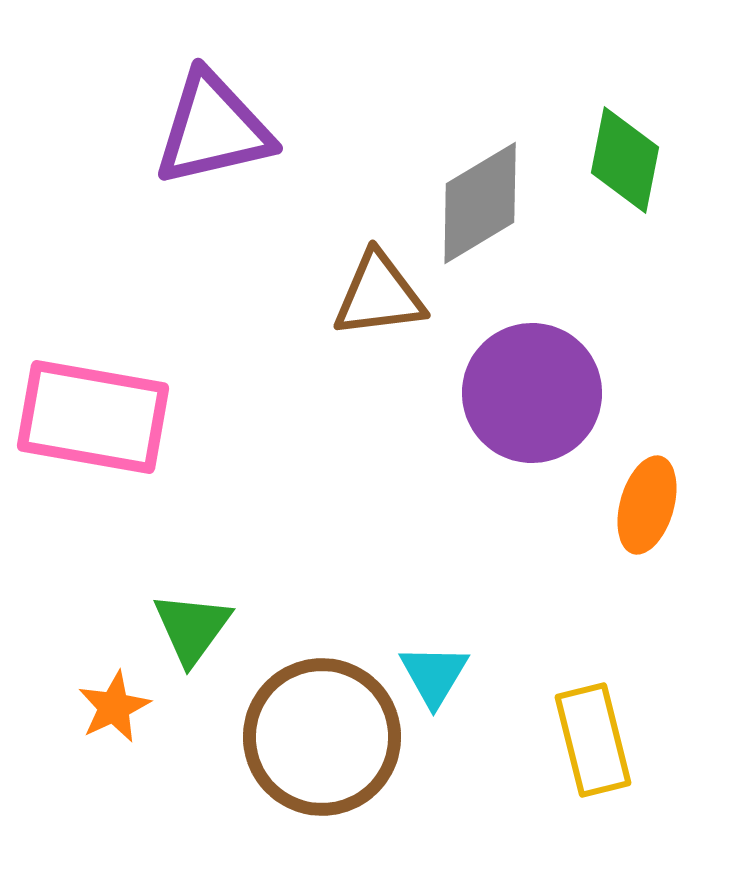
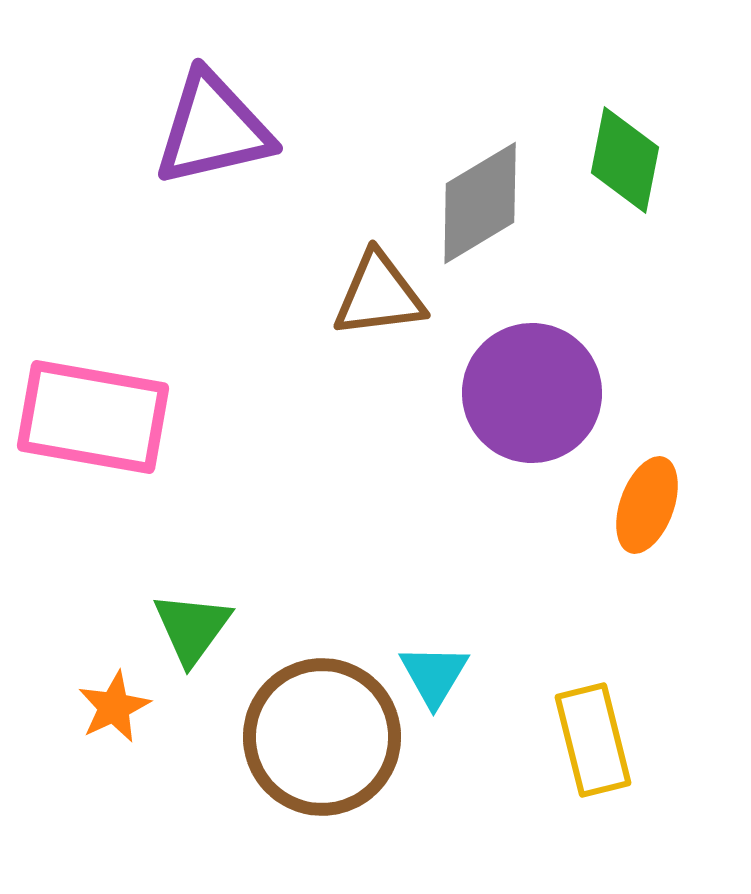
orange ellipse: rotated 4 degrees clockwise
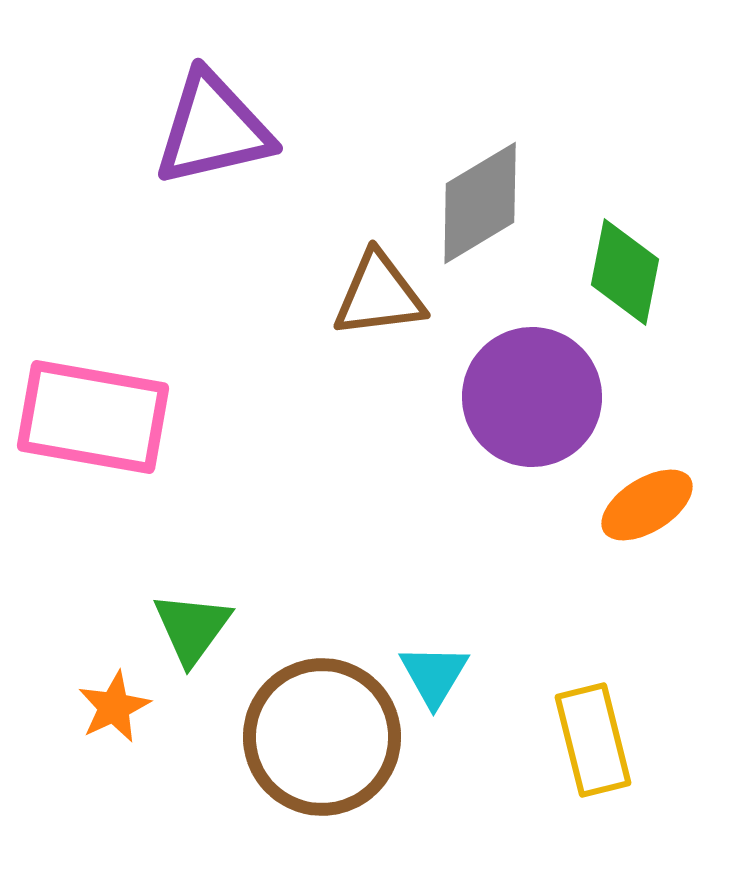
green diamond: moved 112 px down
purple circle: moved 4 px down
orange ellipse: rotated 38 degrees clockwise
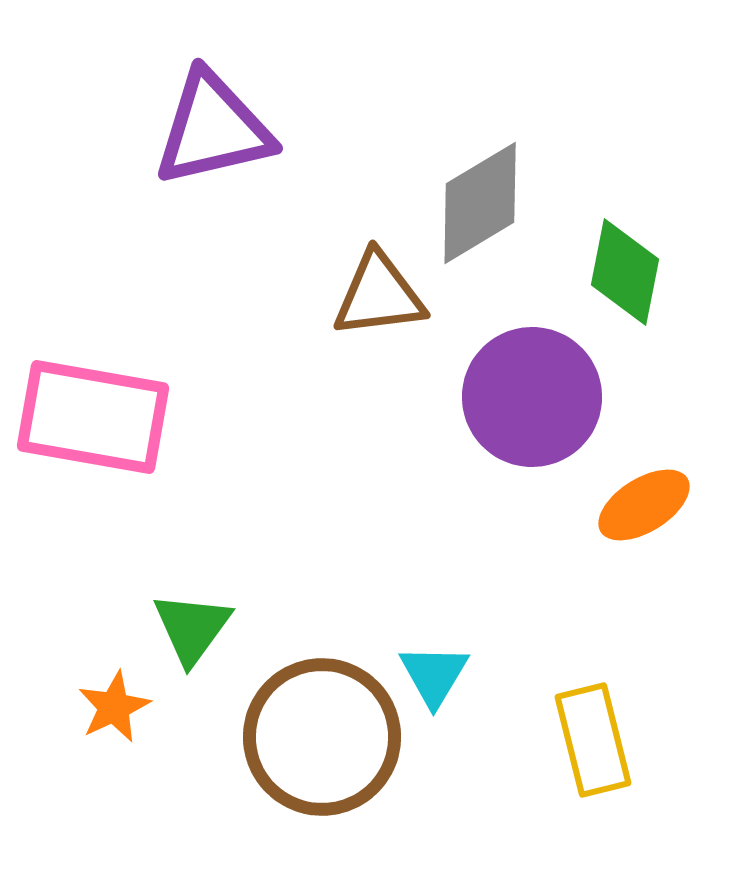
orange ellipse: moved 3 px left
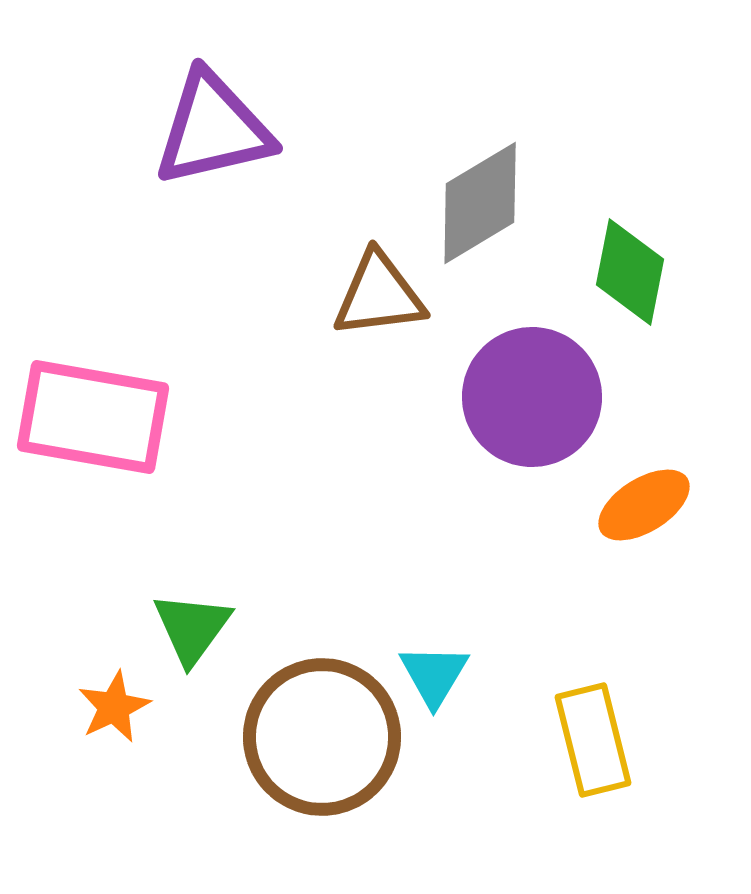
green diamond: moved 5 px right
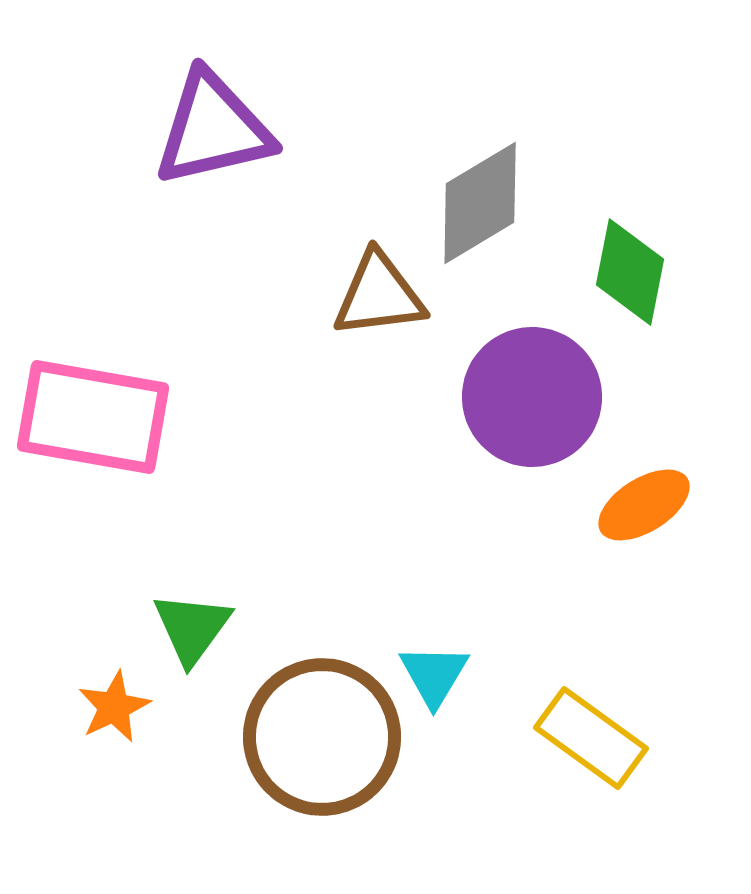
yellow rectangle: moved 2 px left, 2 px up; rotated 40 degrees counterclockwise
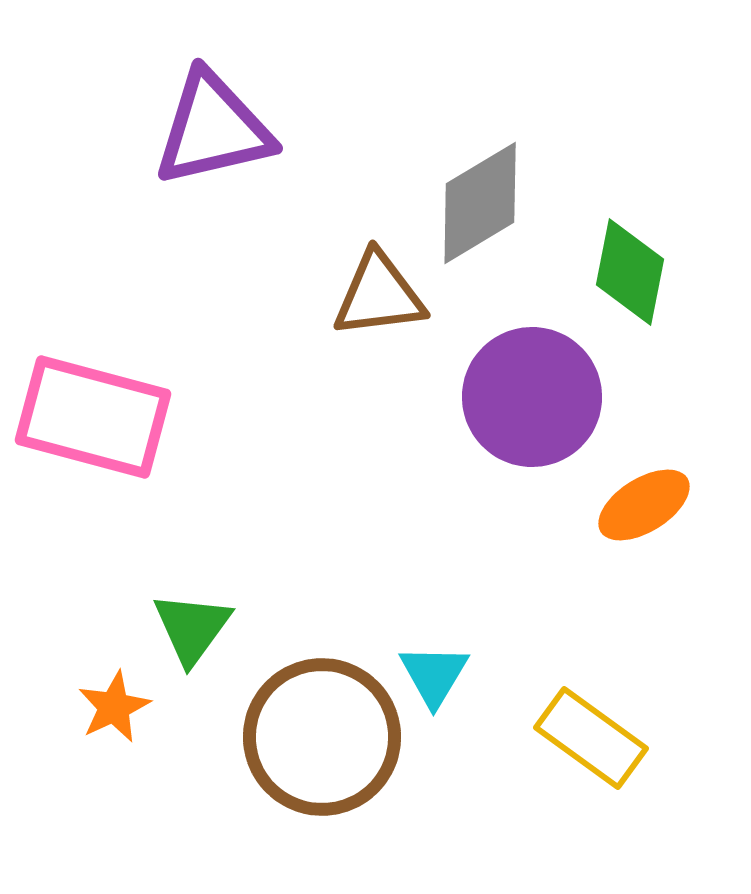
pink rectangle: rotated 5 degrees clockwise
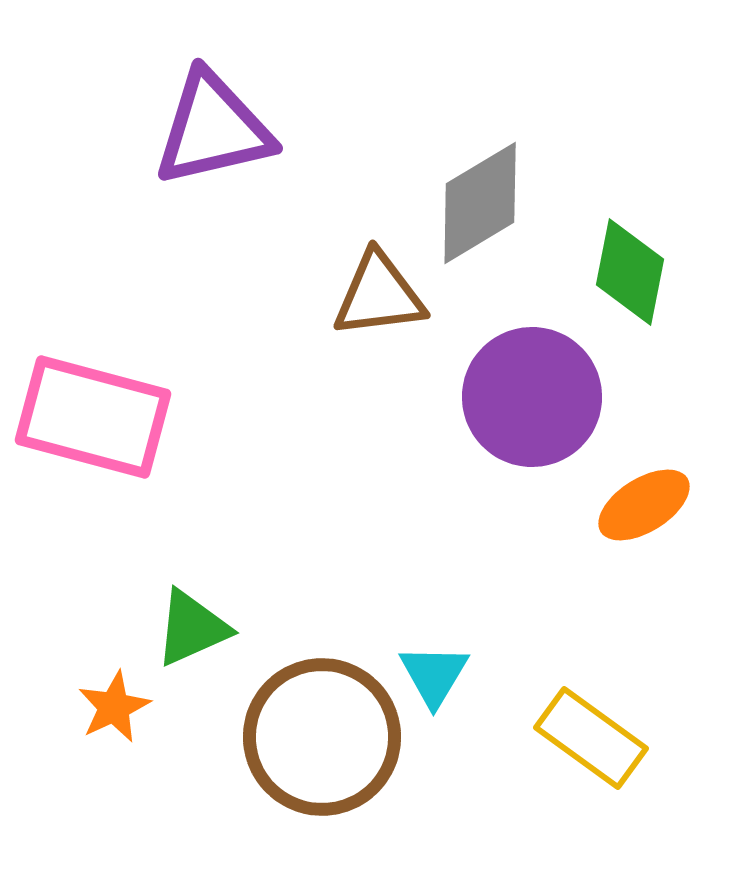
green triangle: rotated 30 degrees clockwise
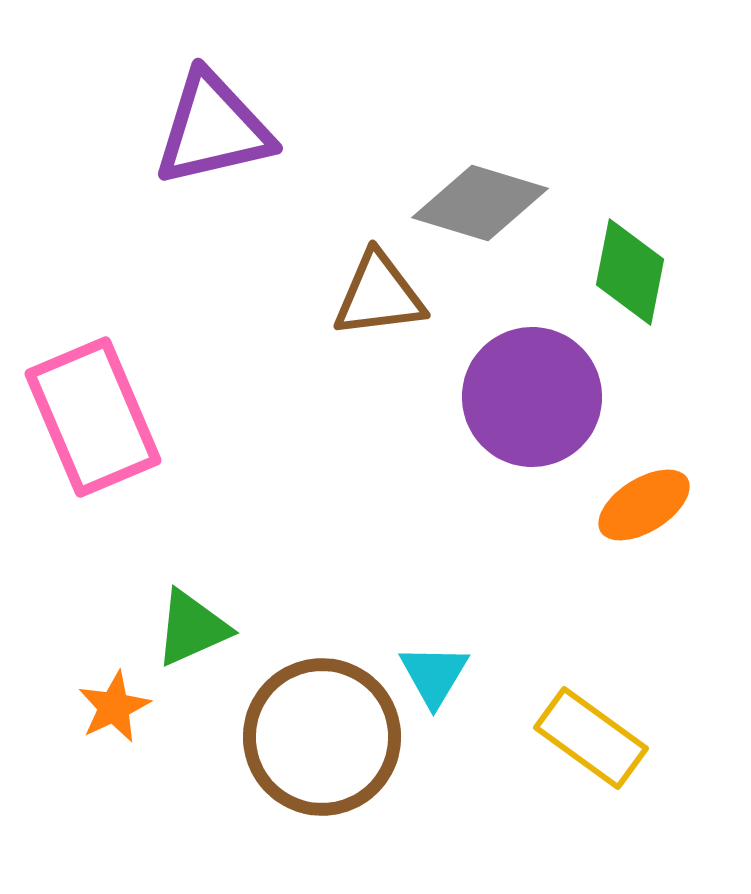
gray diamond: rotated 48 degrees clockwise
pink rectangle: rotated 52 degrees clockwise
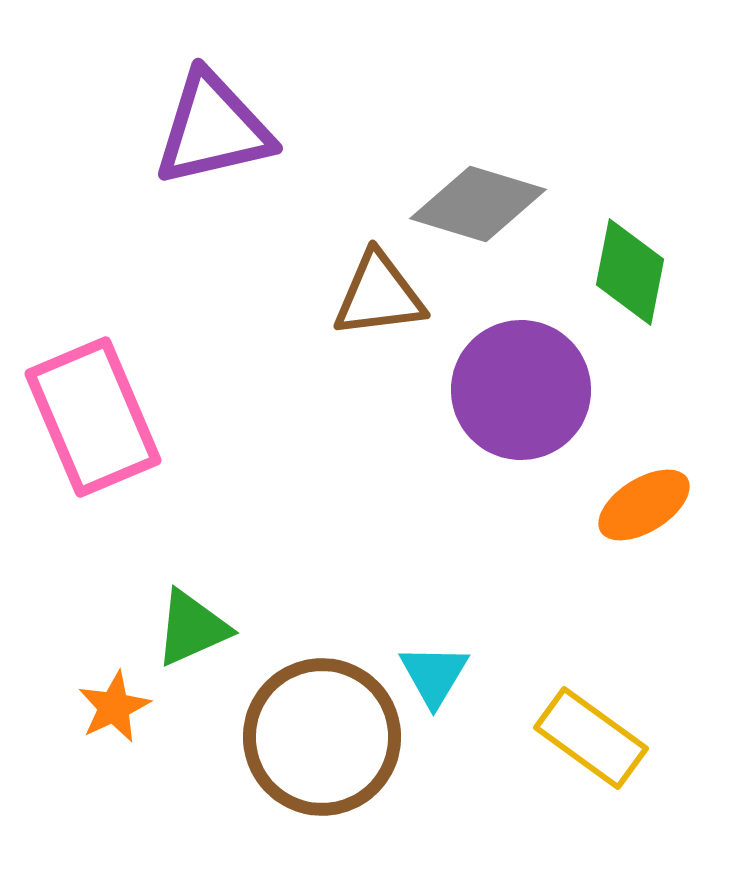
gray diamond: moved 2 px left, 1 px down
purple circle: moved 11 px left, 7 px up
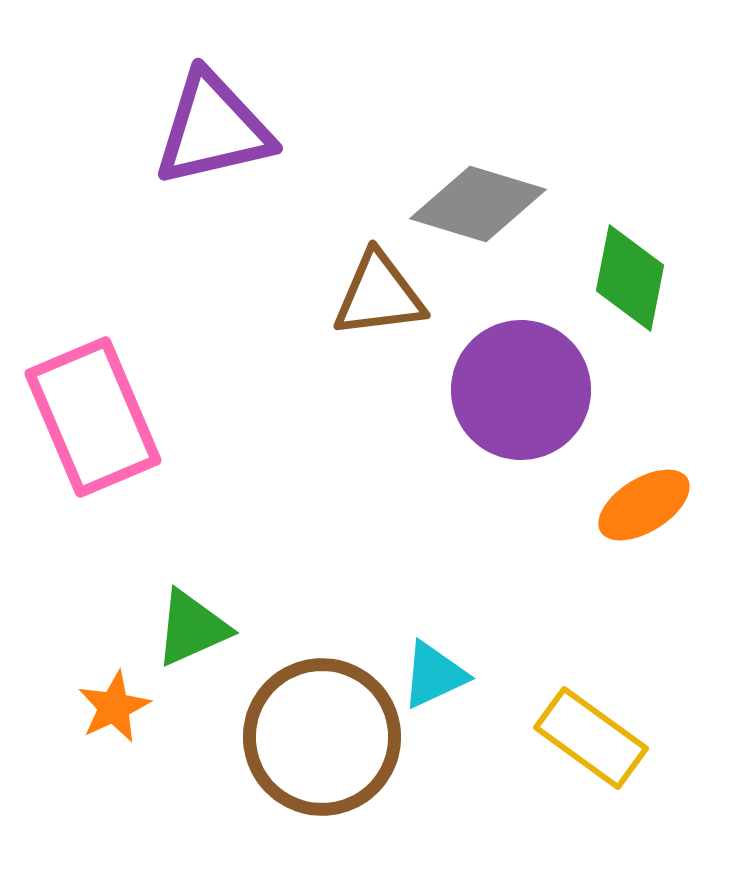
green diamond: moved 6 px down
cyan triangle: rotated 34 degrees clockwise
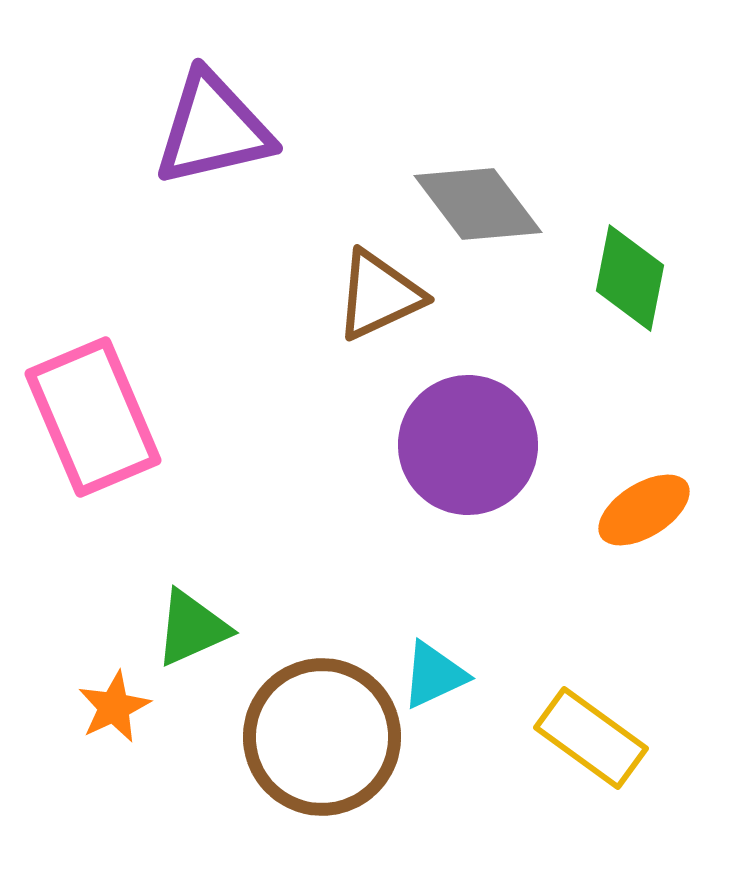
gray diamond: rotated 36 degrees clockwise
brown triangle: rotated 18 degrees counterclockwise
purple circle: moved 53 px left, 55 px down
orange ellipse: moved 5 px down
